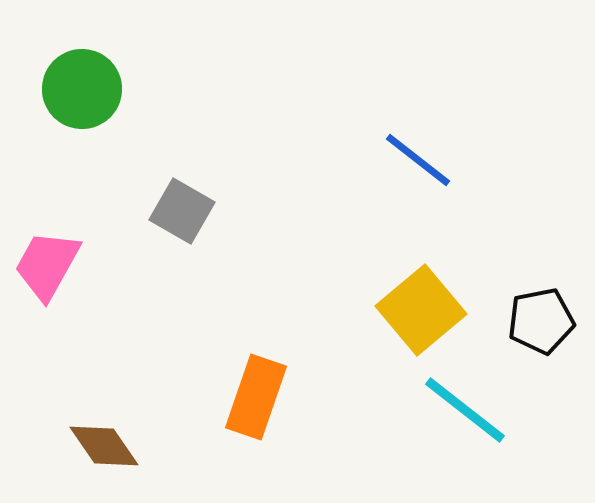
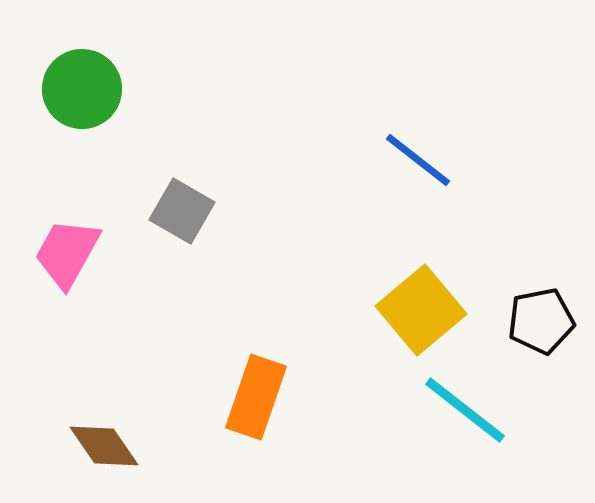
pink trapezoid: moved 20 px right, 12 px up
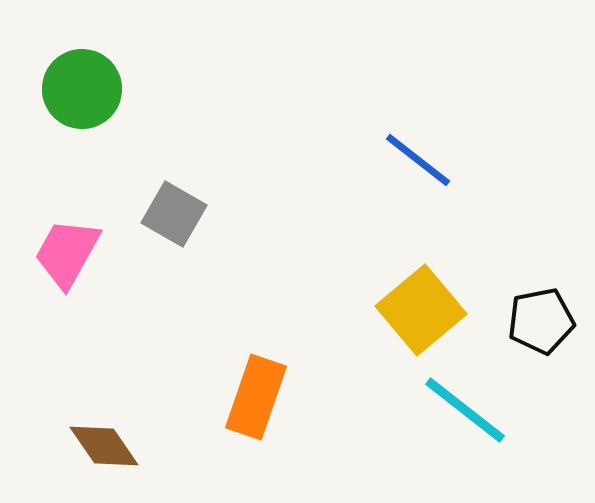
gray square: moved 8 px left, 3 px down
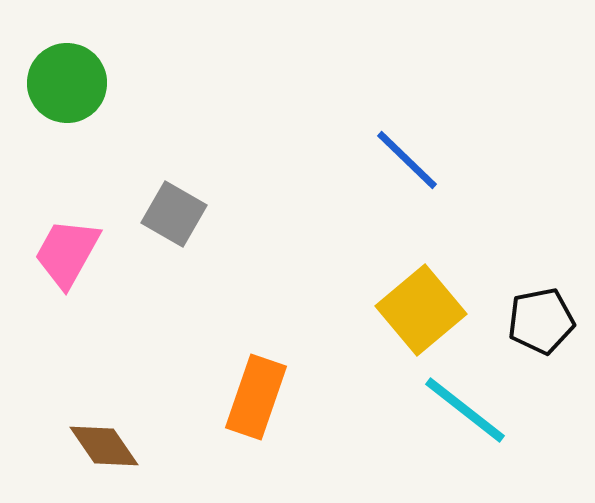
green circle: moved 15 px left, 6 px up
blue line: moved 11 px left; rotated 6 degrees clockwise
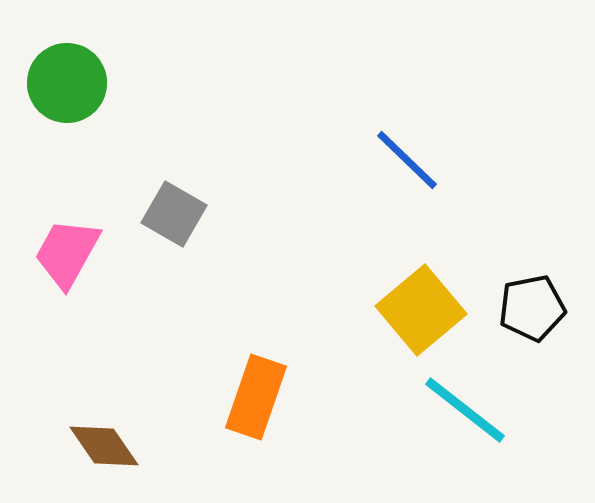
black pentagon: moved 9 px left, 13 px up
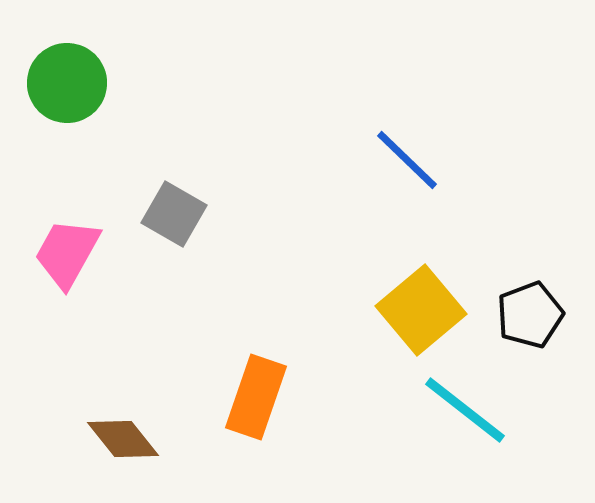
black pentagon: moved 2 px left, 7 px down; rotated 10 degrees counterclockwise
brown diamond: moved 19 px right, 7 px up; rotated 4 degrees counterclockwise
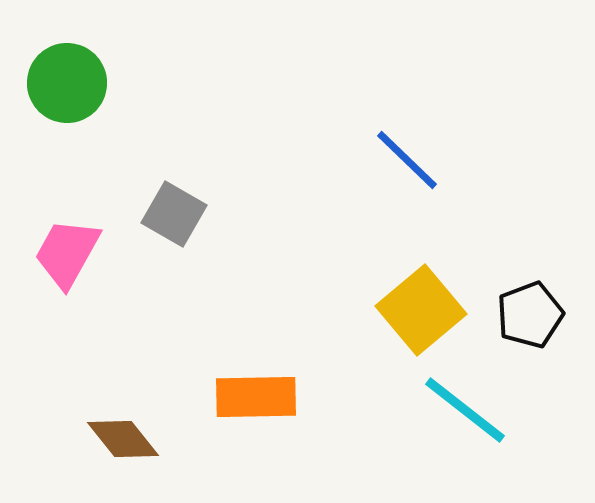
orange rectangle: rotated 70 degrees clockwise
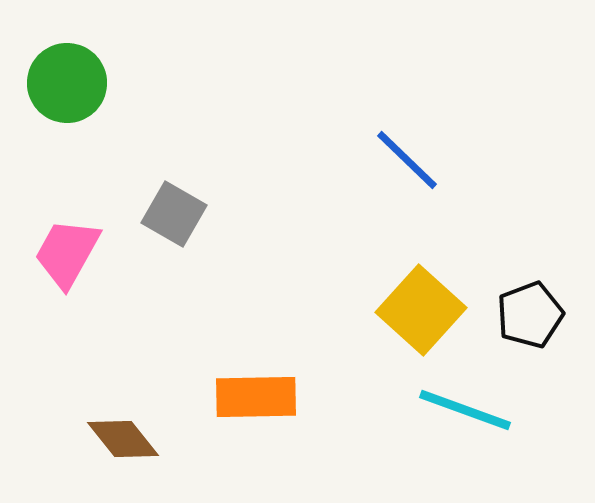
yellow square: rotated 8 degrees counterclockwise
cyan line: rotated 18 degrees counterclockwise
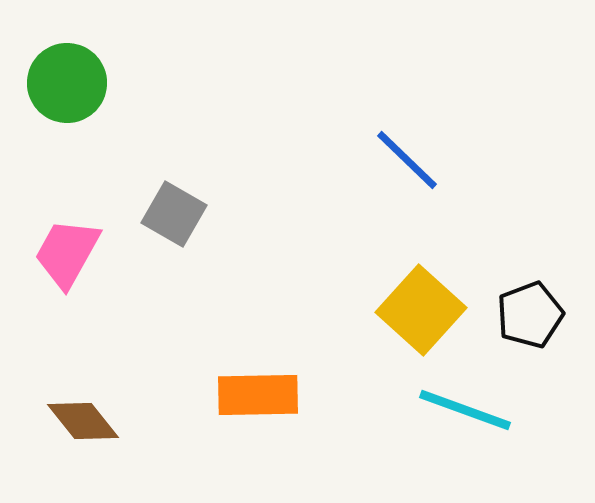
orange rectangle: moved 2 px right, 2 px up
brown diamond: moved 40 px left, 18 px up
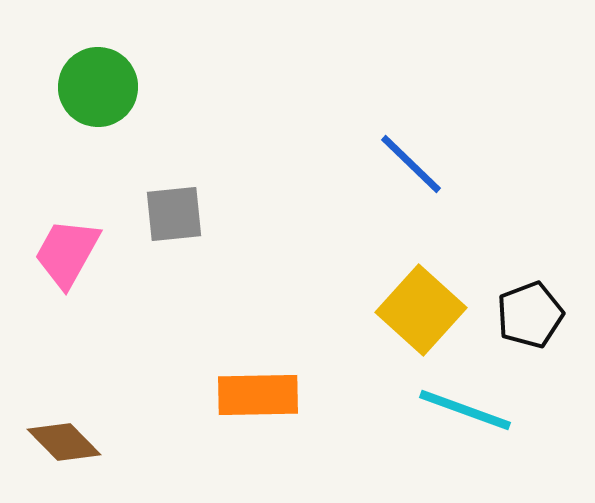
green circle: moved 31 px right, 4 px down
blue line: moved 4 px right, 4 px down
gray square: rotated 36 degrees counterclockwise
brown diamond: moved 19 px left, 21 px down; rotated 6 degrees counterclockwise
